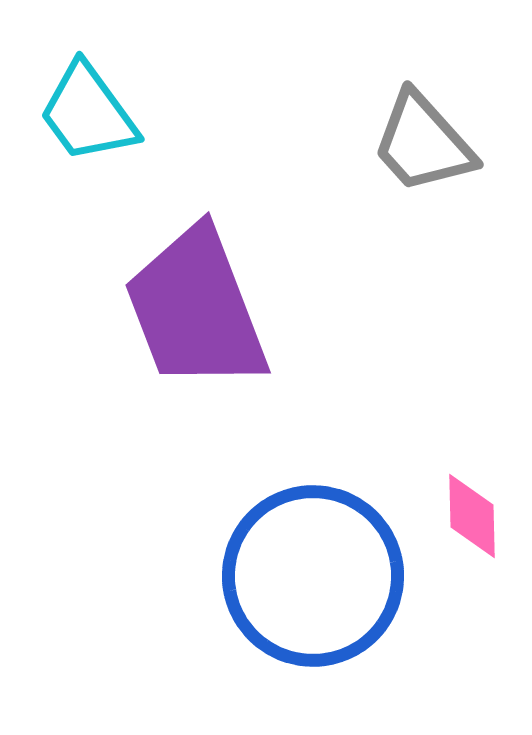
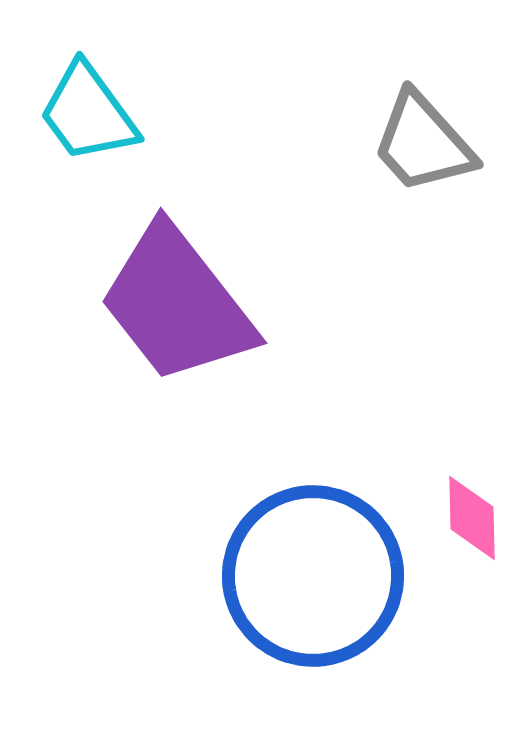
purple trapezoid: moved 19 px left, 5 px up; rotated 17 degrees counterclockwise
pink diamond: moved 2 px down
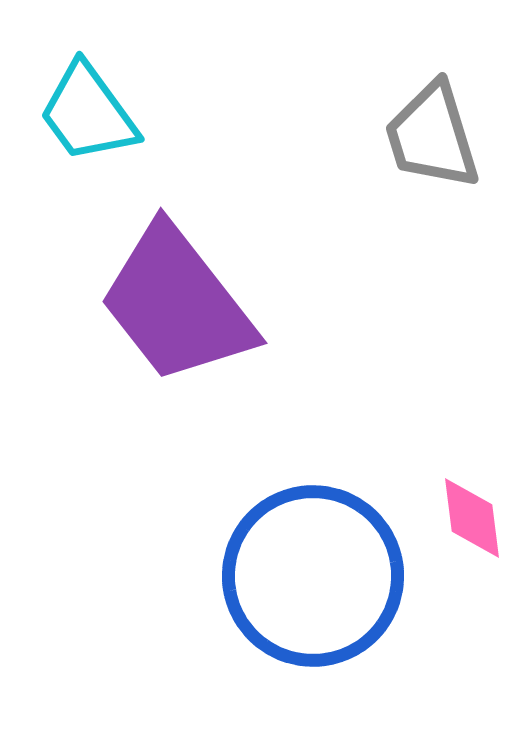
gray trapezoid: moved 9 px right, 7 px up; rotated 25 degrees clockwise
pink diamond: rotated 6 degrees counterclockwise
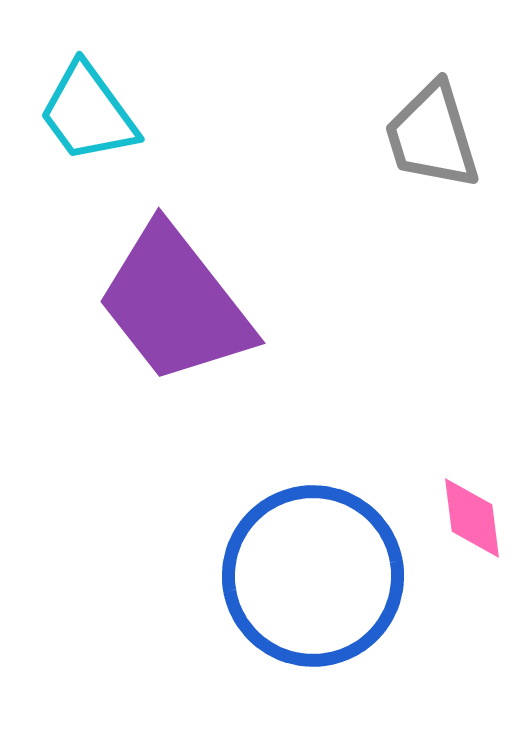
purple trapezoid: moved 2 px left
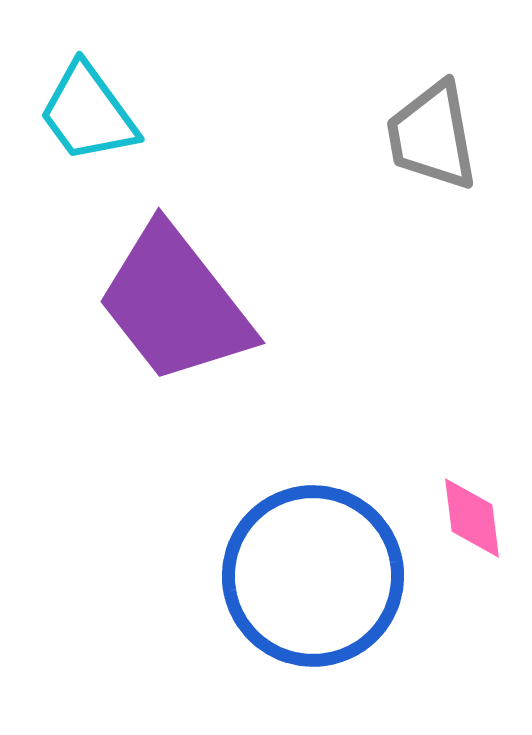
gray trapezoid: rotated 7 degrees clockwise
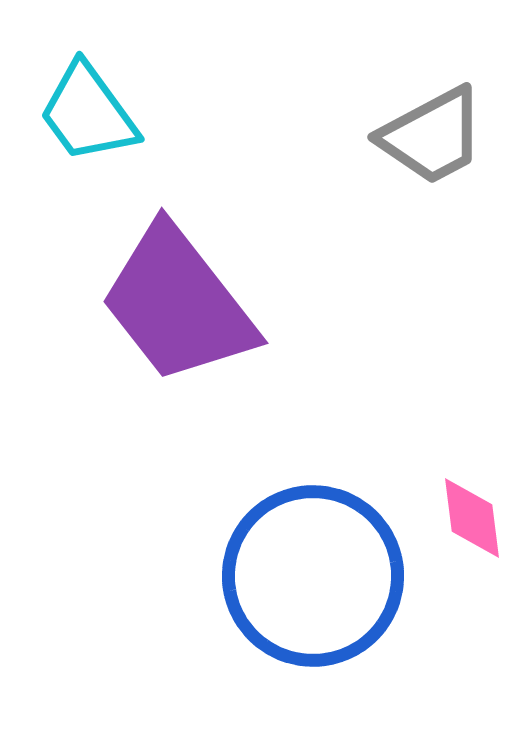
gray trapezoid: rotated 108 degrees counterclockwise
purple trapezoid: moved 3 px right
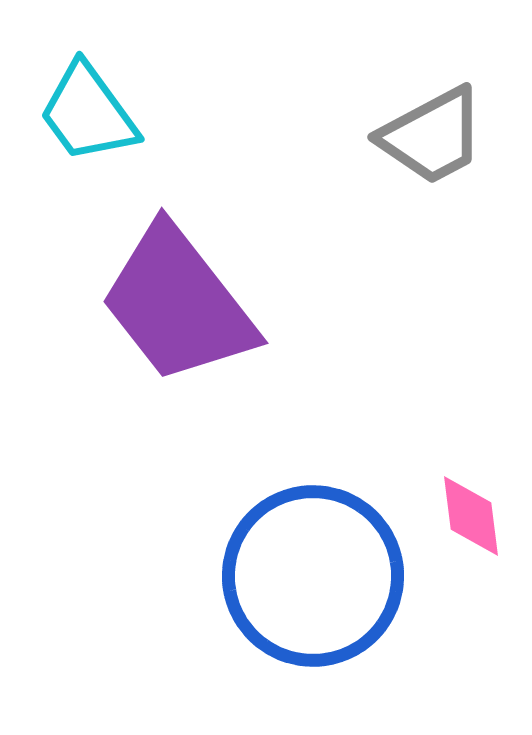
pink diamond: moved 1 px left, 2 px up
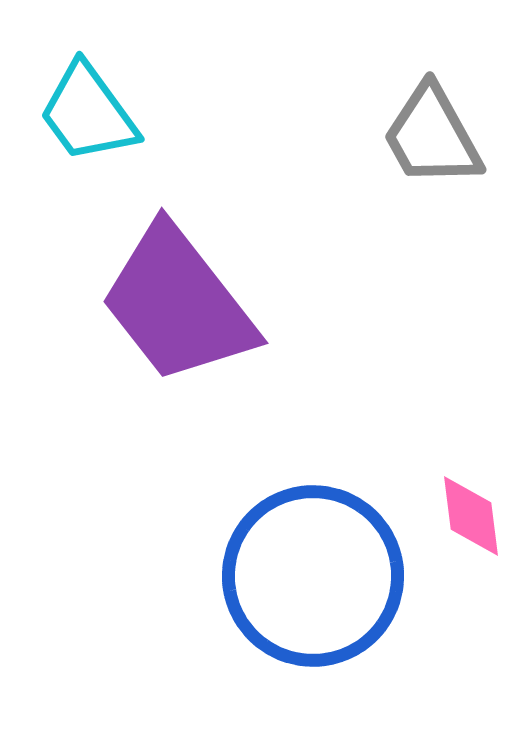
gray trapezoid: rotated 89 degrees clockwise
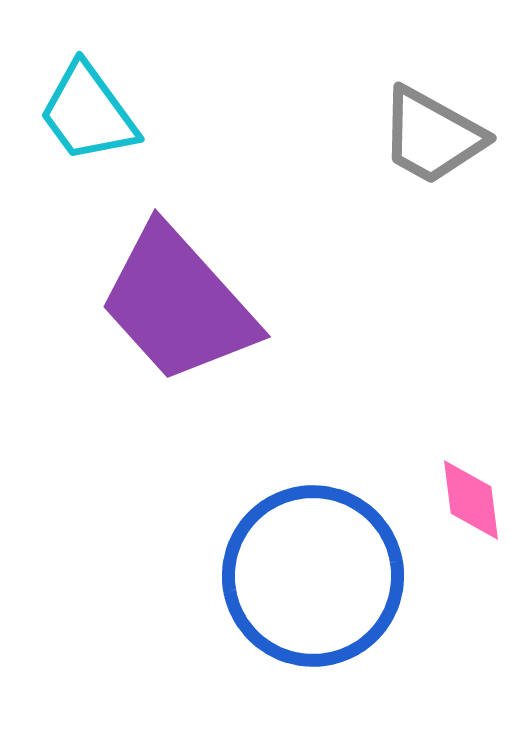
gray trapezoid: rotated 32 degrees counterclockwise
purple trapezoid: rotated 4 degrees counterclockwise
pink diamond: moved 16 px up
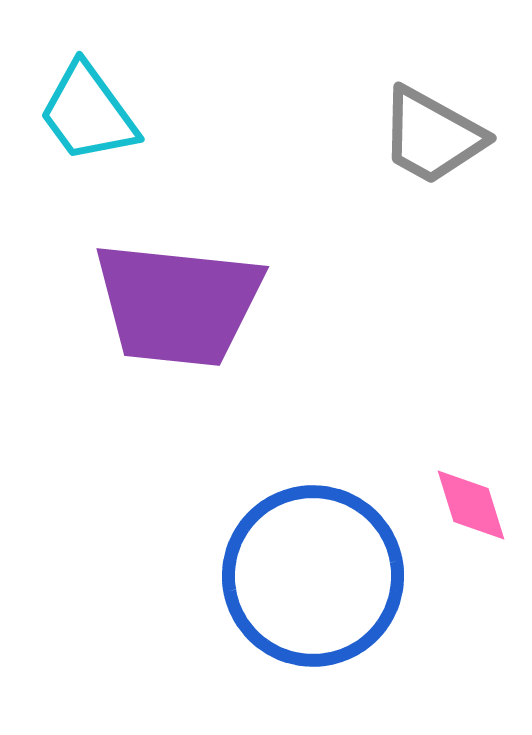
purple trapezoid: rotated 42 degrees counterclockwise
pink diamond: moved 5 px down; rotated 10 degrees counterclockwise
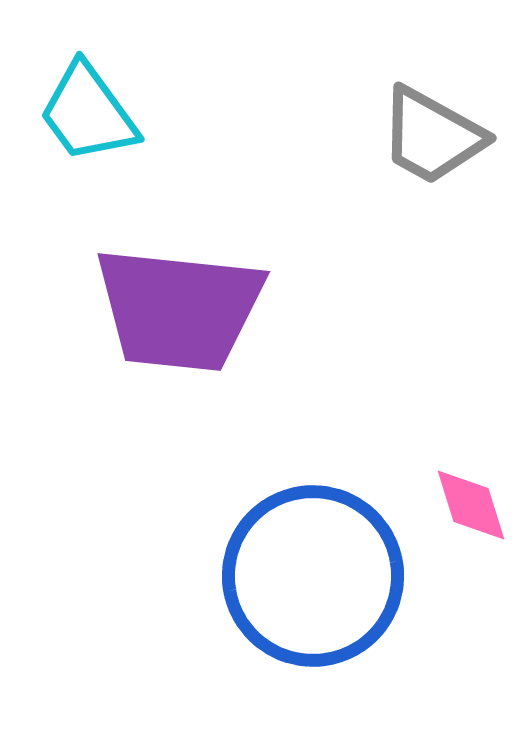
purple trapezoid: moved 1 px right, 5 px down
